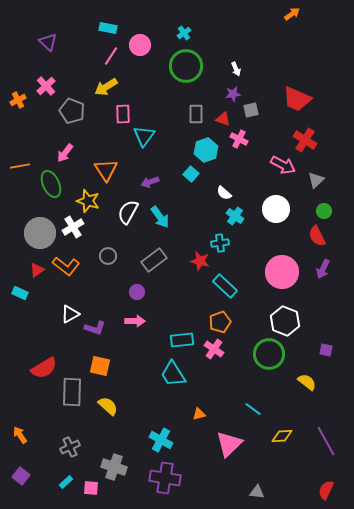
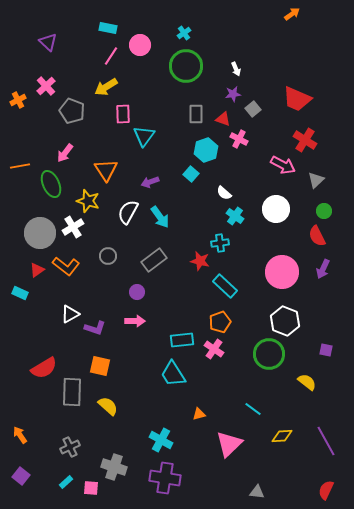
gray square at (251, 110): moved 2 px right, 1 px up; rotated 28 degrees counterclockwise
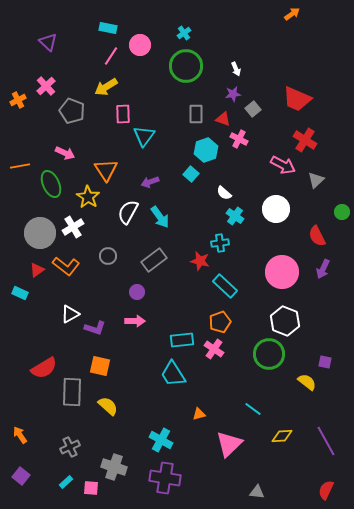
pink arrow at (65, 153): rotated 102 degrees counterclockwise
yellow star at (88, 201): moved 4 px up; rotated 15 degrees clockwise
green circle at (324, 211): moved 18 px right, 1 px down
purple square at (326, 350): moved 1 px left, 12 px down
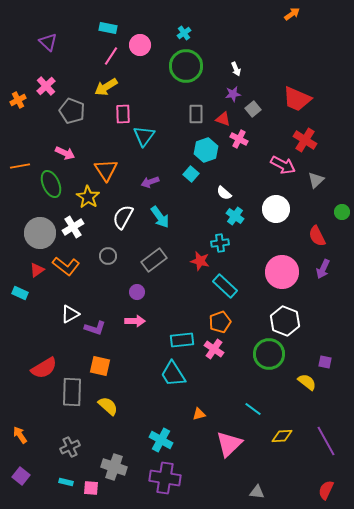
white semicircle at (128, 212): moved 5 px left, 5 px down
cyan rectangle at (66, 482): rotated 56 degrees clockwise
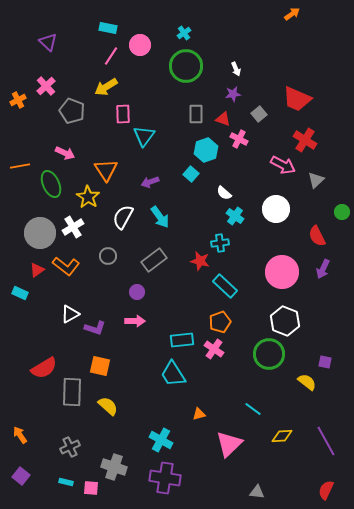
gray square at (253, 109): moved 6 px right, 5 px down
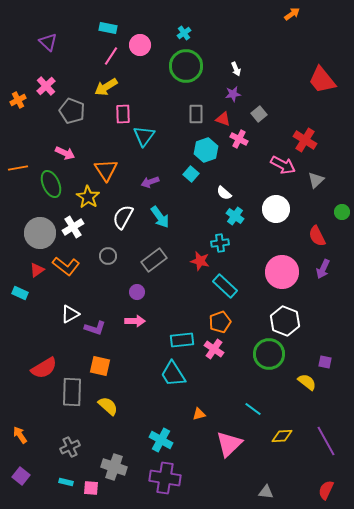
red trapezoid at (297, 99): moved 25 px right, 19 px up; rotated 28 degrees clockwise
orange line at (20, 166): moved 2 px left, 2 px down
gray triangle at (257, 492): moved 9 px right
